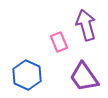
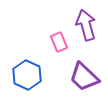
purple trapezoid: rotated 12 degrees counterclockwise
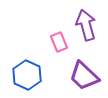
purple trapezoid: moved 1 px up
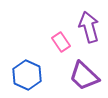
purple arrow: moved 3 px right, 2 px down
pink rectangle: moved 2 px right; rotated 12 degrees counterclockwise
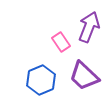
purple arrow: rotated 36 degrees clockwise
blue hexagon: moved 14 px right, 5 px down; rotated 12 degrees clockwise
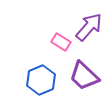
purple arrow: rotated 20 degrees clockwise
pink rectangle: rotated 24 degrees counterclockwise
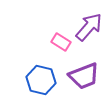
purple trapezoid: rotated 64 degrees counterclockwise
blue hexagon: rotated 24 degrees counterclockwise
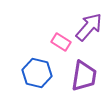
purple trapezoid: rotated 60 degrees counterclockwise
blue hexagon: moved 4 px left, 7 px up
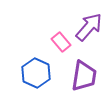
pink rectangle: rotated 18 degrees clockwise
blue hexagon: moved 1 px left; rotated 12 degrees clockwise
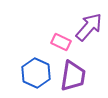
pink rectangle: rotated 24 degrees counterclockwise
purple trapezoid: moved 11 px left
